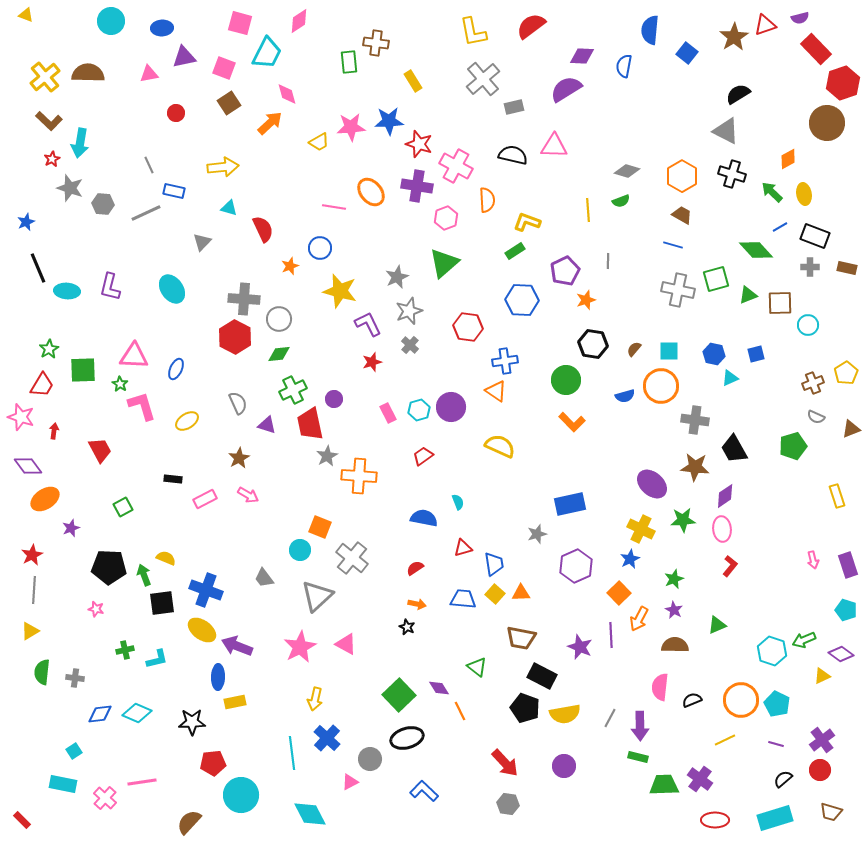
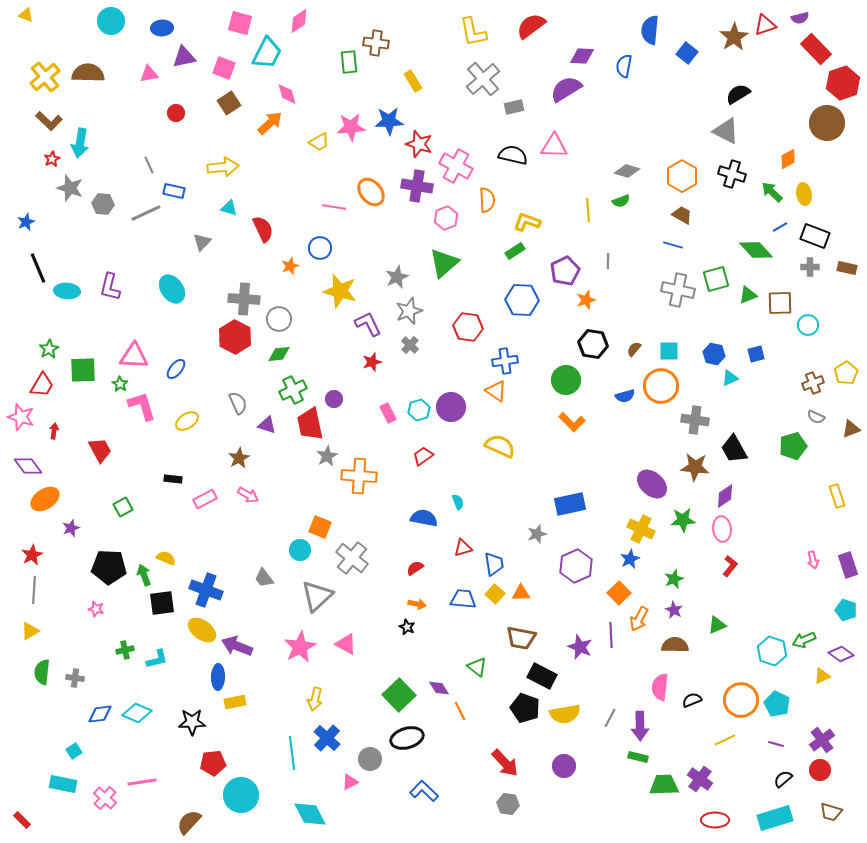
blue ellipse at (176, 369): rotated 15 degrees clockwise
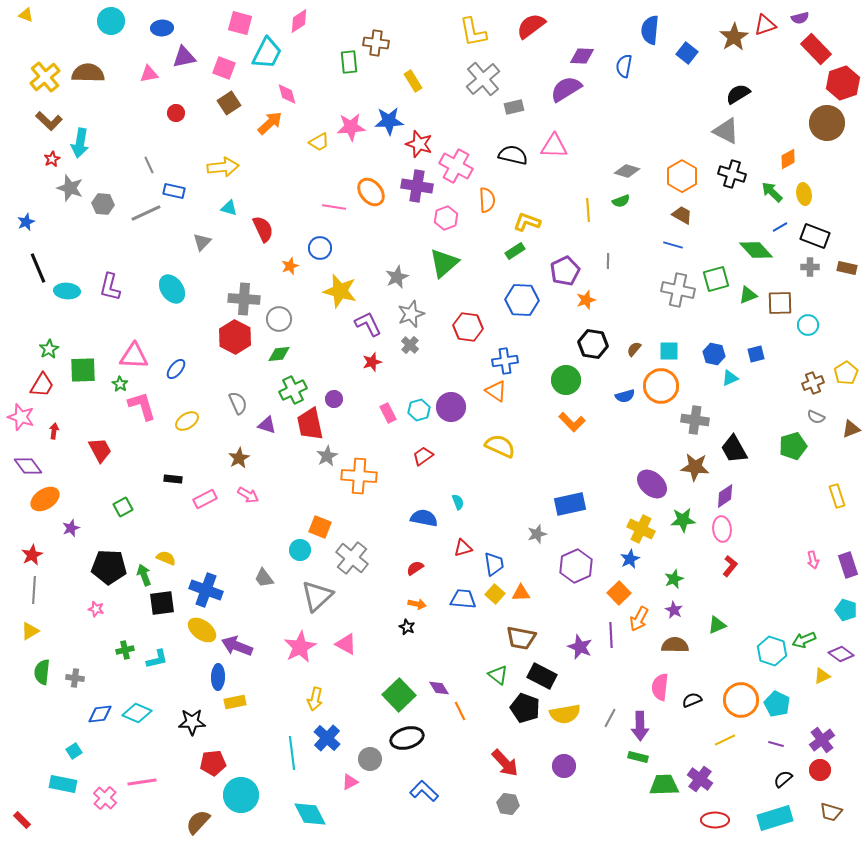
gray star at (409, 311): moved 2 px right, 3 px down
green triangle at (477, 667): moved 21 px right, 8 px down
brown semicircle at (189, 822): moved 9 px right
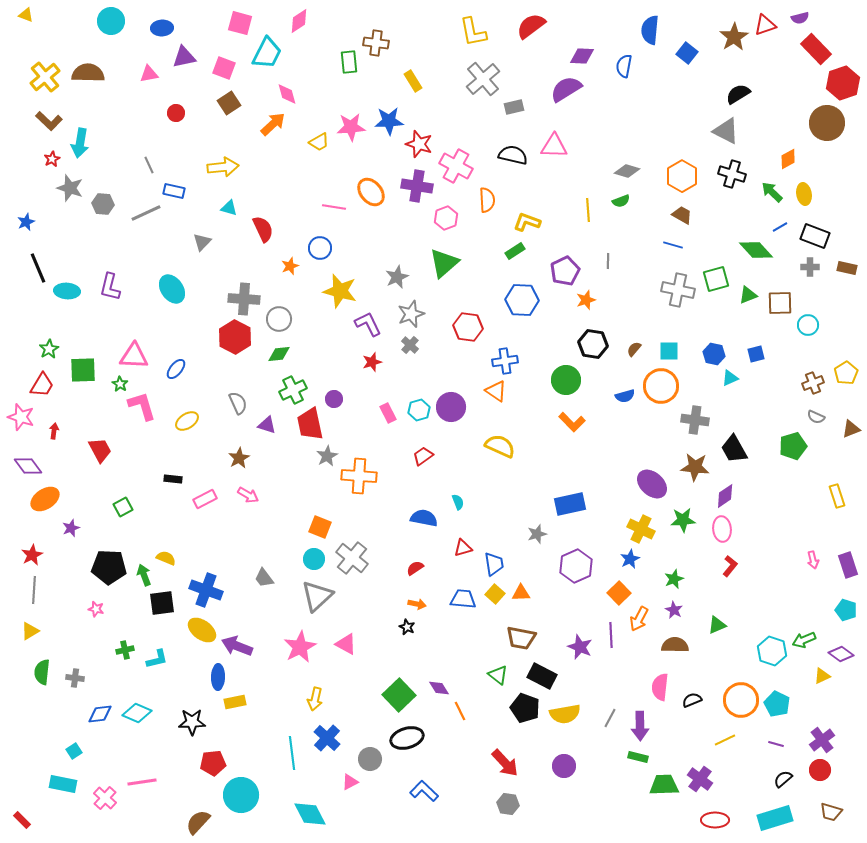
orange arrow at (270, 123): moved 3 px right, 1 px down
cyan circle at (300, 550): moved 14 px right, 9 px down
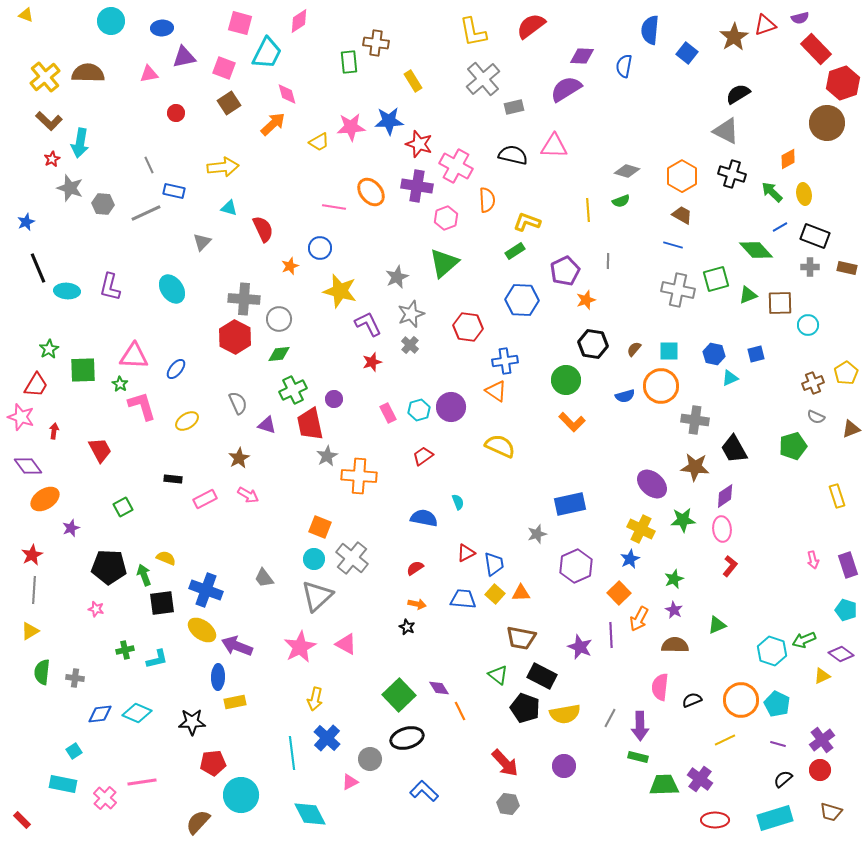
red trapezoid at (42, 385): moved 6 px left
red triangle at (463, 548): moved 3 px right, 5 px down; rotated 12 degrees counterclockwise
purple line at (776, 744): moved 2 px right
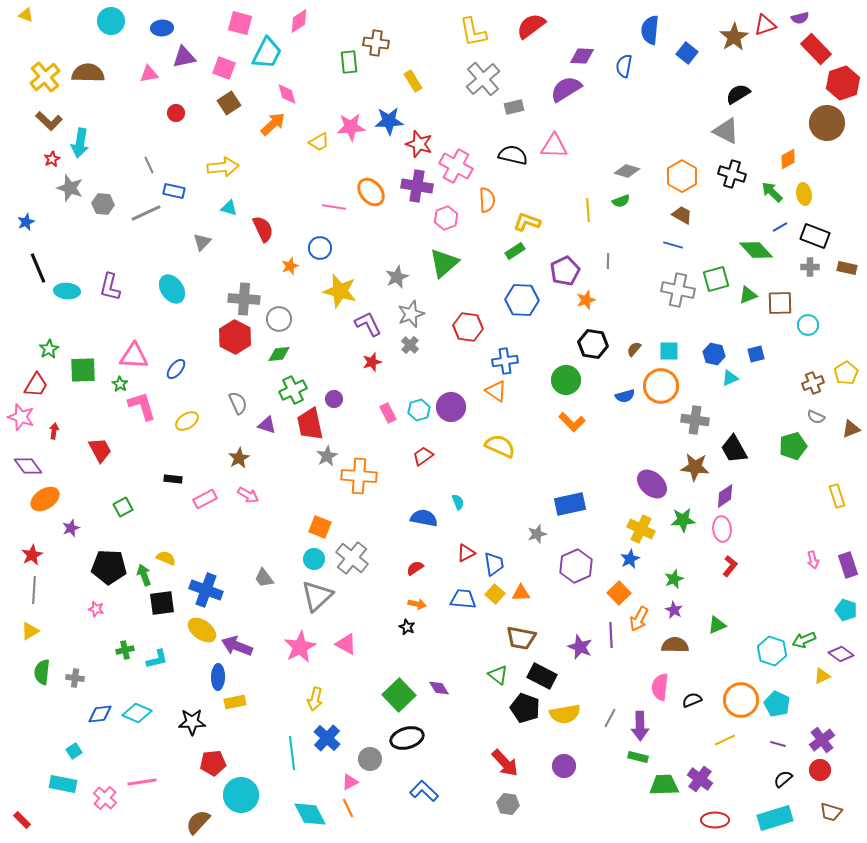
orange line at (460, 711): moved 112 px left, 97 px down
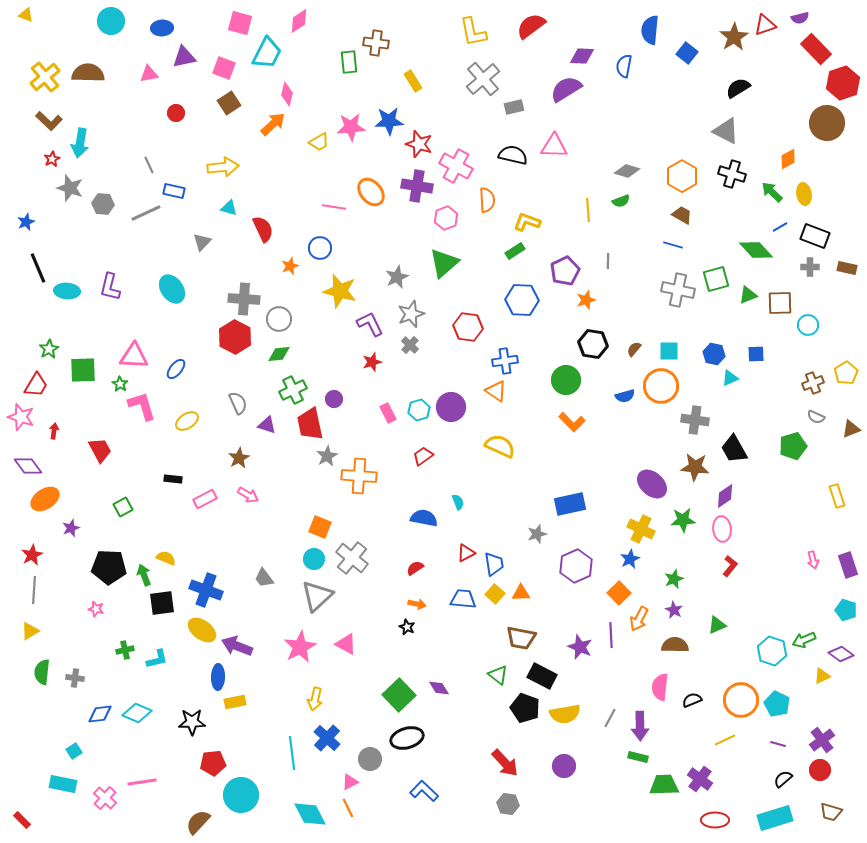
pink diamond at (287, 94): rotated 30 degrees clockwise
black semicircle at (738, 94): moved 6 px up
purple L-shape at (368, 324): moved 2 px right
blue square at (756, 354): rotated 12 degrees clockwise
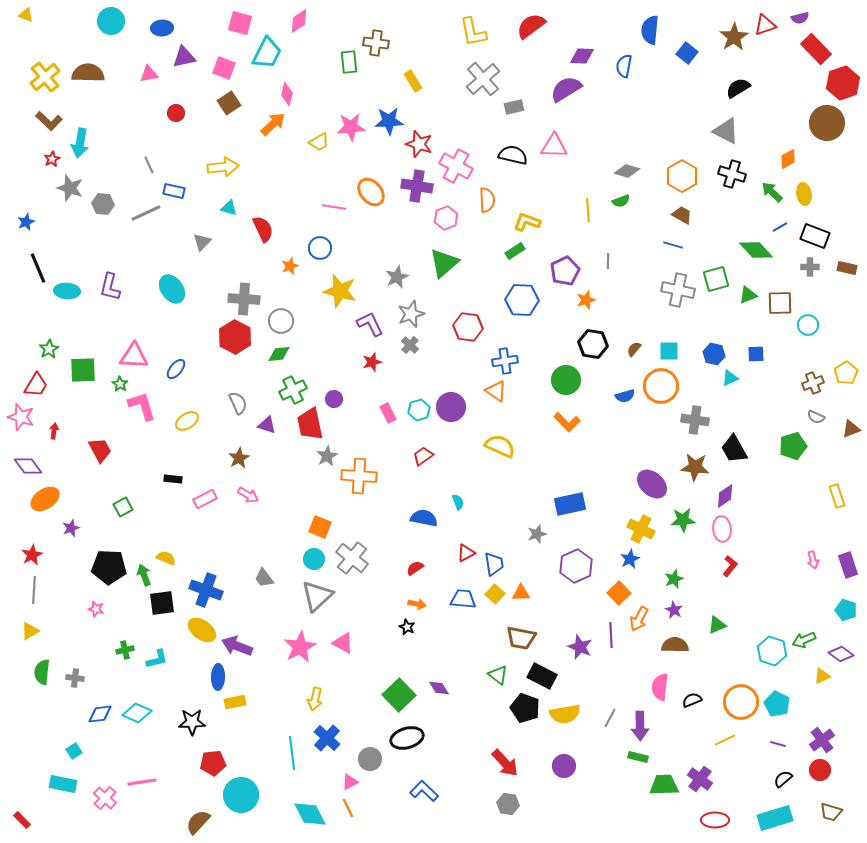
gray circle at (279, 319): moved 2 px right, 2 px down
orange L-shape at (572, 422): moved 5 px left
pink triangle at (346, 644): moved 3 px left, 1 px up
orange circle at (741, 700): moved 2 px down
